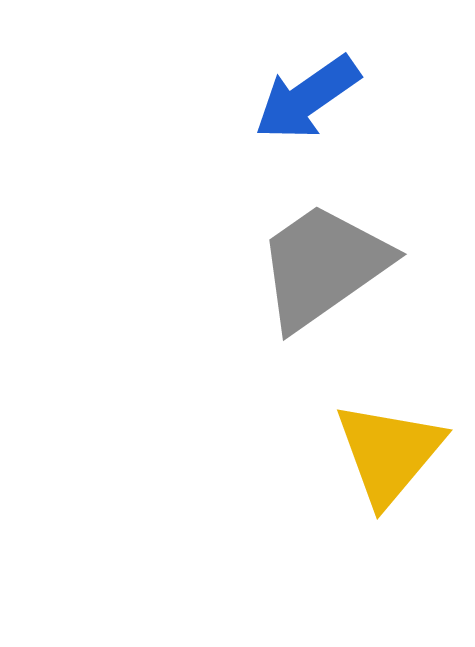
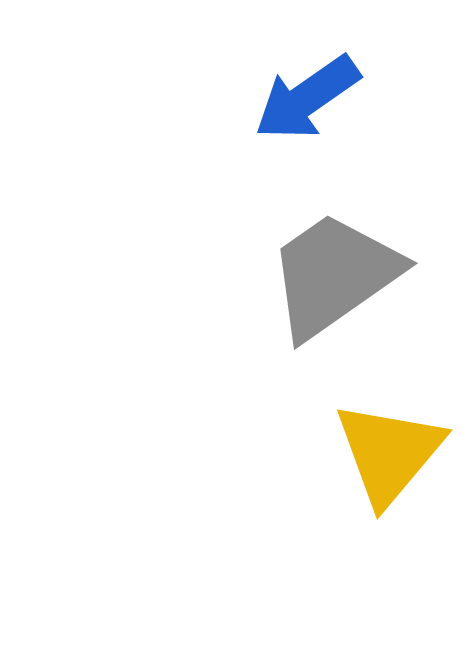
gray trapezoid: moved 11 px right, 9 px down
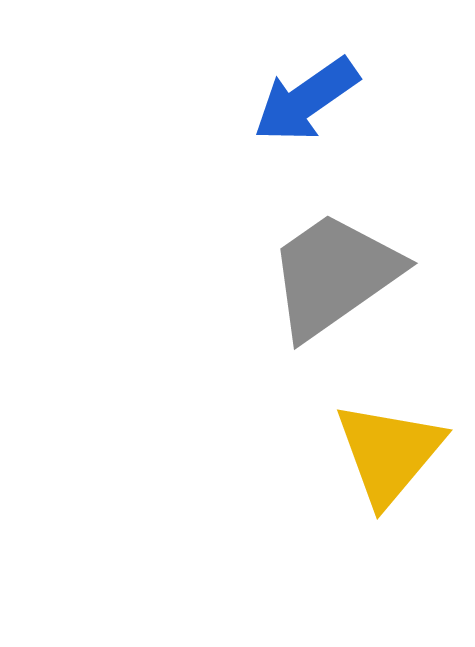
blue arrow: moved 1 px left, 2 px down
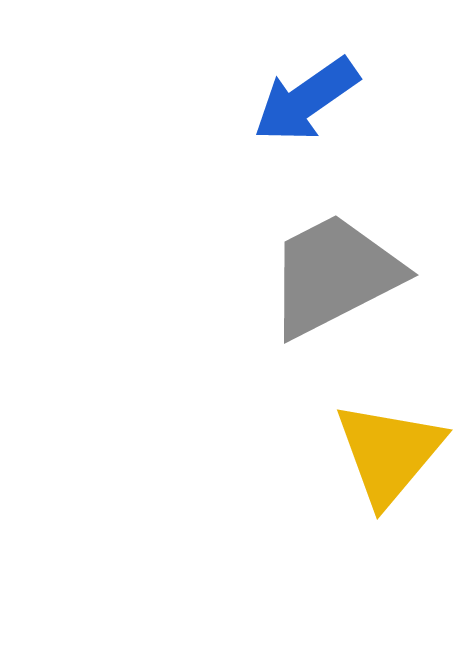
gray trapezoid: rotated 8 degrees clockwise
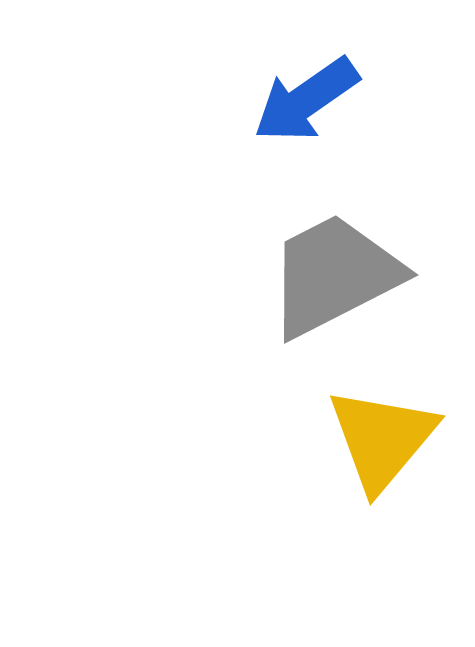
yellow triangle: moved 7 px left, 14 px up
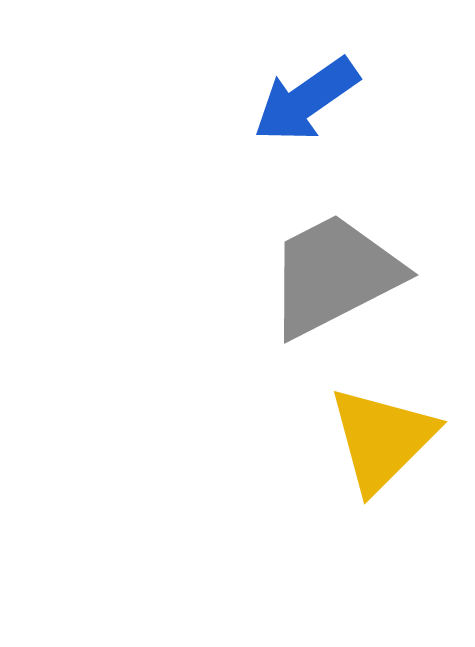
yellow triangle: rotated 5 degrees clockwise
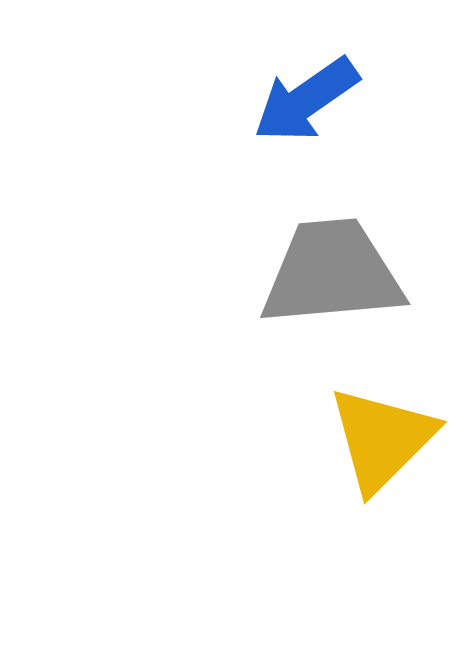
gray trapezoid: moved 2 px left, 2 px up; rotated 22 degrees clockwise
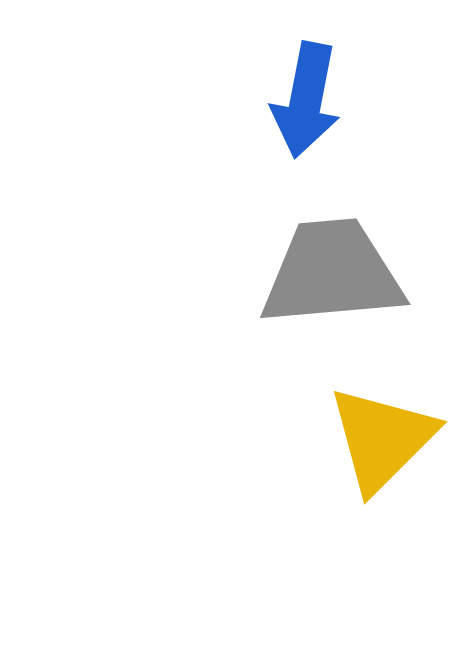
blue arrow: rotated 44 degrees counterclockwise
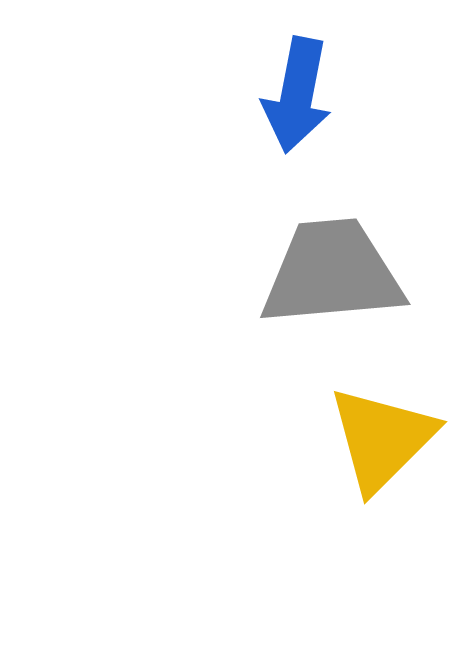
blue arrow: moved 9 px left, 5 px up
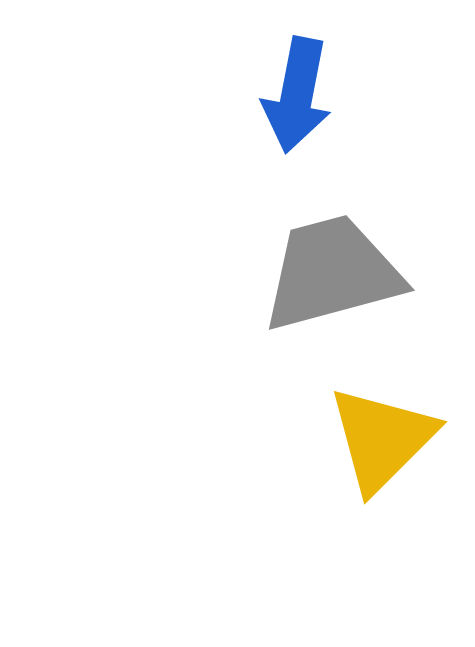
gray trapezoid: rotated 10 degrees counterclockwise
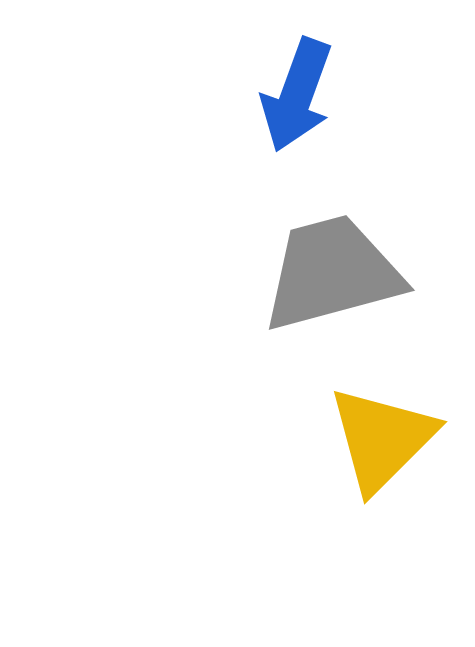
blue arrow: rotated 9 degrees clockwise
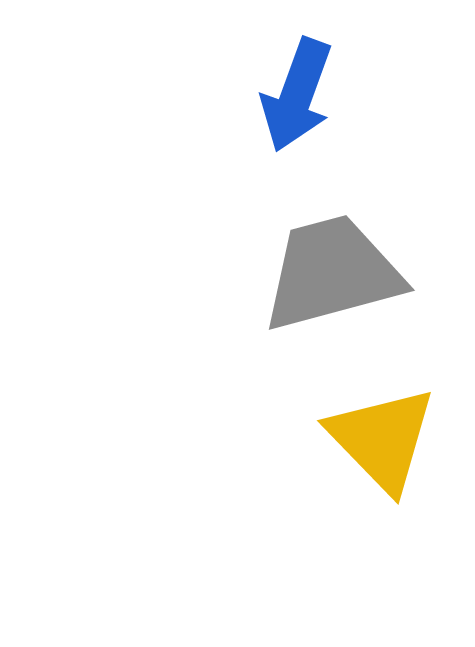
yellow triangle: rotated 29 degrees counterclockwise
